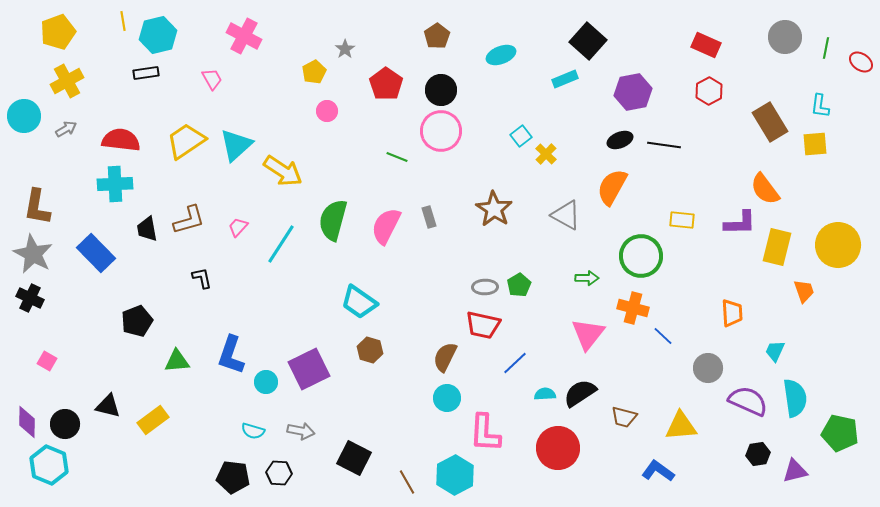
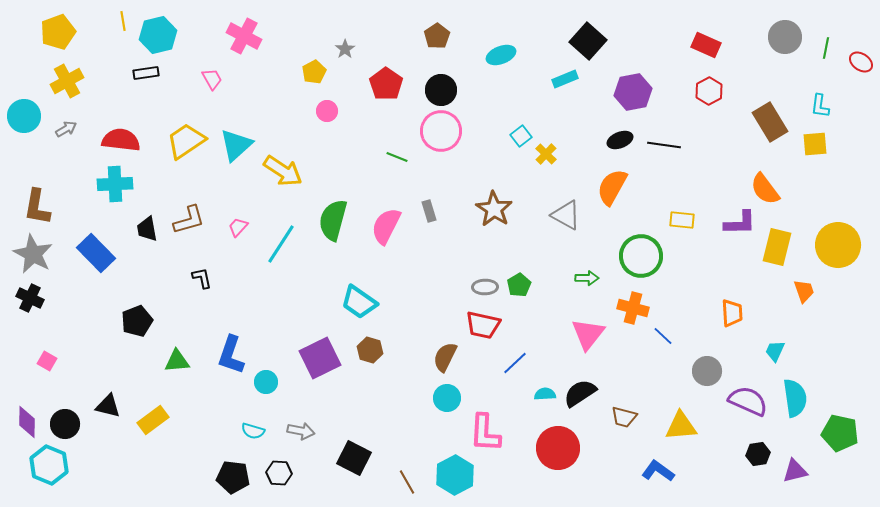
gray rectangle at (429, 217): moved 6 px up
gray circle at (708, 368): moved 1 px left, 3 px down
purple square at (309, 369): moved 11 px right, 11 px up
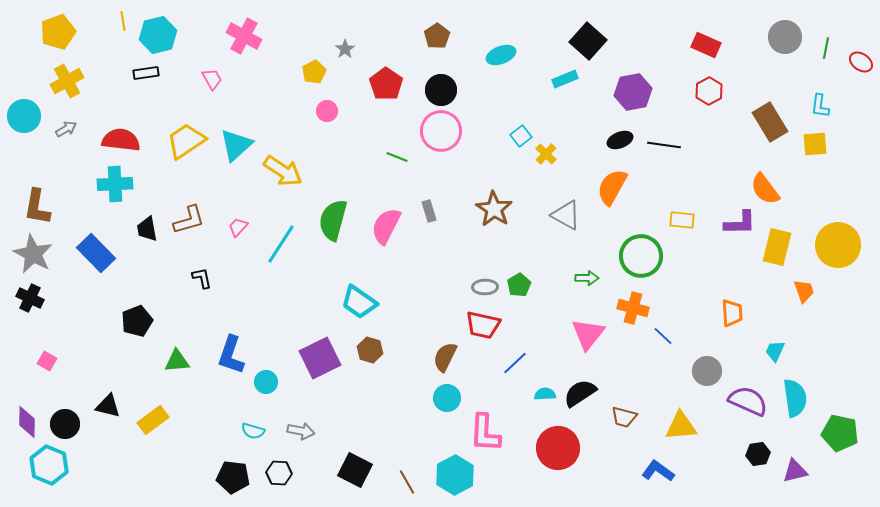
black square at (354, 458): moved 1 px right, 12 px down
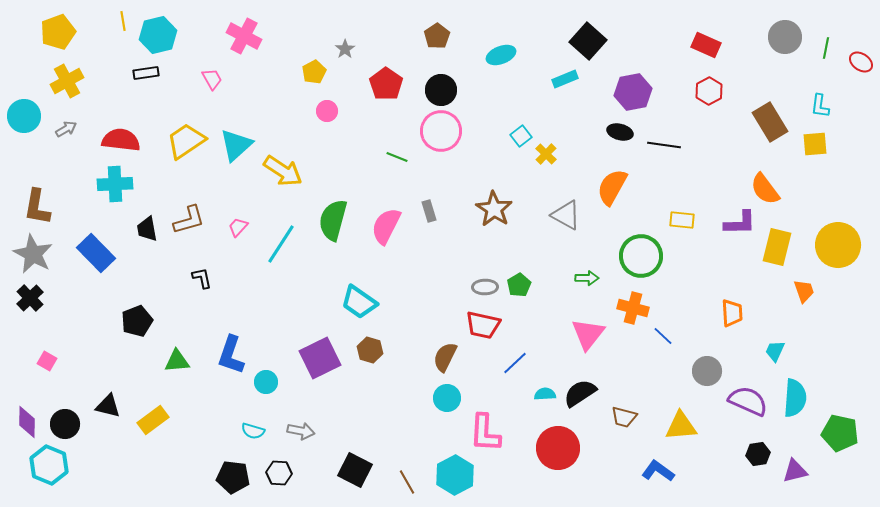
black ellipse at (620, 140): moved 8 px up; rotated 35 degrees clockwise
black cross at (30, 298): rotated 20 degrees clockwise
cyan semicircle at (795, 398): rotated 12 degrees clockwise
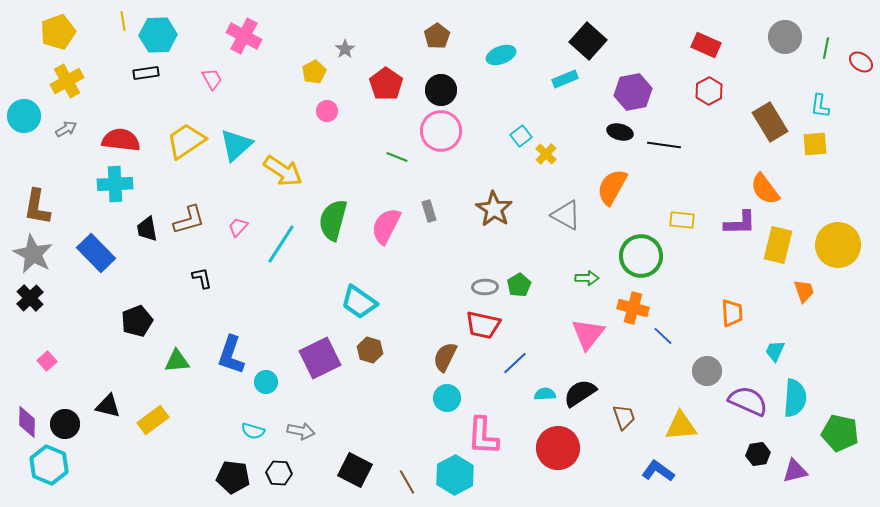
cyan hexagon at (158, 35): rotated 12 degrees clockwise
yellow rectangle at (777, 247): moved 1 px right, 2 px up
pink square at (47, 361): rotated 18 degrees clockwise
brown trapezoid at (624, 417): rotated 124 degrees counterclockwise
pink L-shape at (485, 433): moved 2 px left, 3 px down
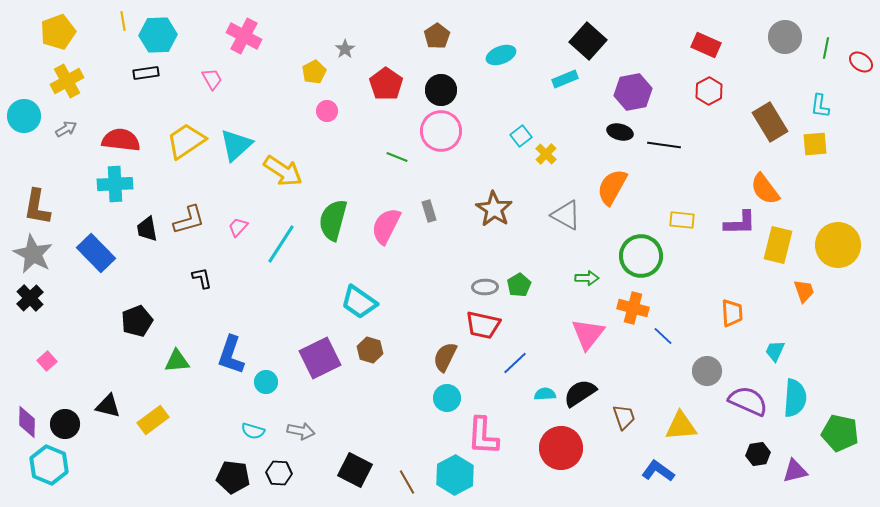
red circle at (558, 448): moved 3 px right
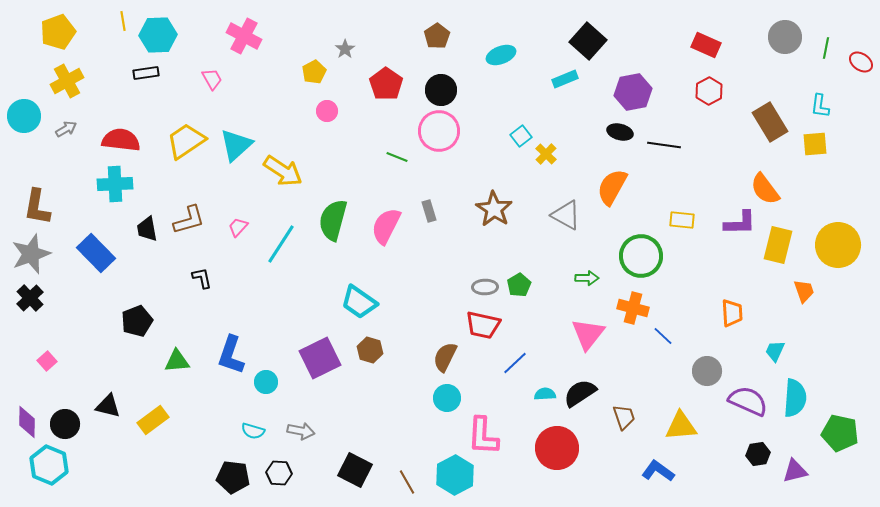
pink circle at (441, 131): moved 2 px left
gray star at (33, 254): moved 2 px left; rotated 24 degrees clockwise
red circle at (561, 448): moved 4 px left
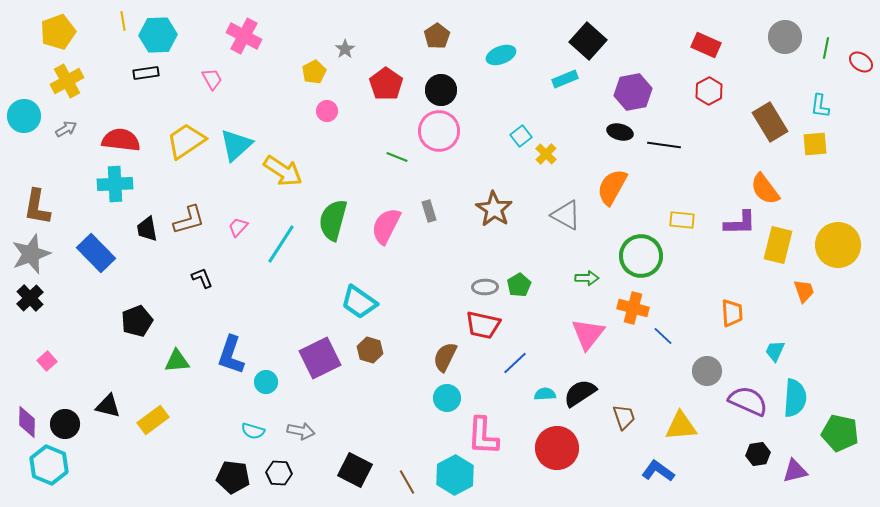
black L-shape at (202, 278): rotated 10 degrees counterclockwise
